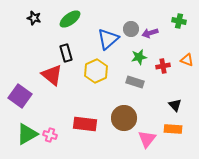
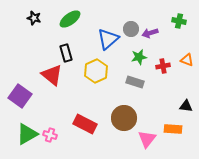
black triangle: moved 11 px right, 1 px down; rotated 40 degrees counterclockwise
red rectangle: rotated 20 degrees clockwise
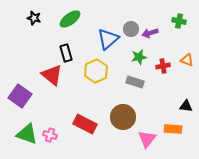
brown circle: moved 1 px left, 1 px up
green triangle: rotated 50 degrees clockwise
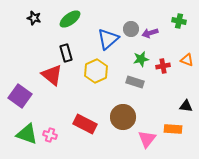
green star: moved 2 px right, 2 px down
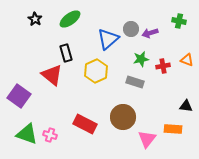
black star: moved 1 px right, 1 px down; rotated 16 degrees clockwise
purple square: moved 1 px left
